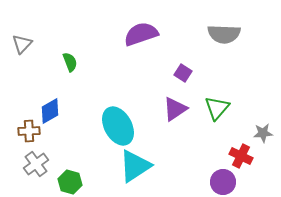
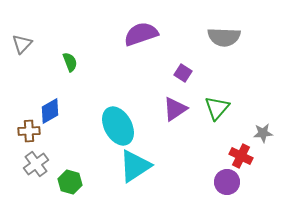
gray semicircle: moved 3 px down
purple circle: moved 4 px right
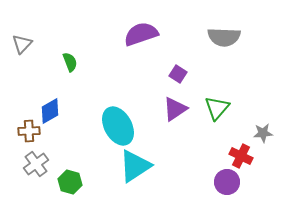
purple square: moved 5 px left, 1 px down
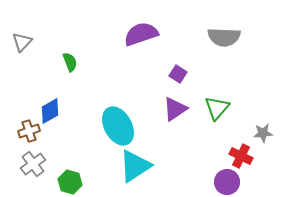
gray triangle: moved 2 px up
brown cross: rotated 15 degrees counterclockwise
gray cross: moved 3 px left
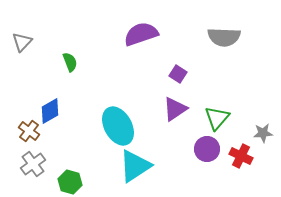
green triangle: moved 10 px down
brown cross: rotated 35 degrees counterclockwise
purple circle: moved 20 px left, 33 px up
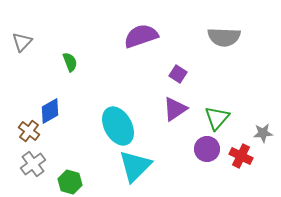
purple semicircle: moved 2 px down
cyan triangle: rotated 12 degrees counterclockwise
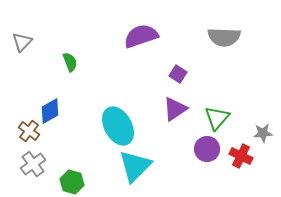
green hexagon: moved 2 px right
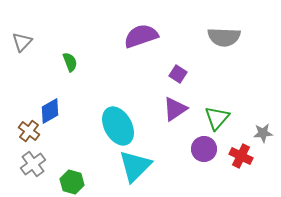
purple circle: moved 3 px left
